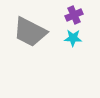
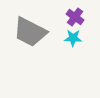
purple cross: moved 1 px right, 2 px down; rotated 30 degrees counterclockwise
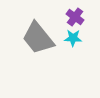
gray trapezoid: moved 8 px right, 6 px down; rotated 24 degrees clockwise
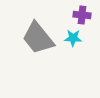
purple cross: moved 7 px right, 2 px up; rotated 30 degrees counterclockwise
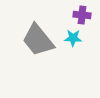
gray trapezoid: moved 2 px down
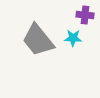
purple cross: moved 3 px right
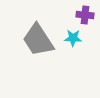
gray trapezoid: rotated 6 degrees clockwise
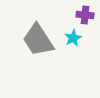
cyan star: rotated 30 degrees counterclockwise
